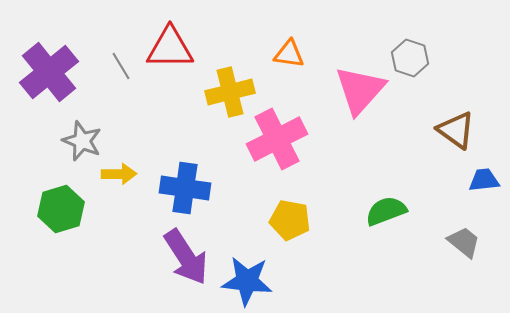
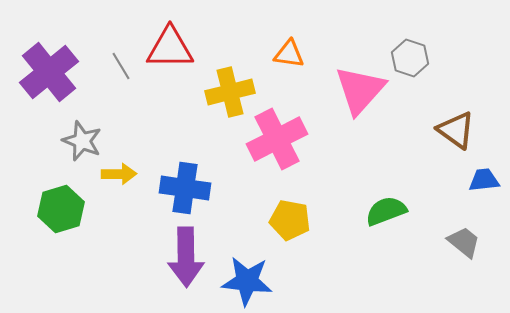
purple arrow: rotated 32 degrees clockwise
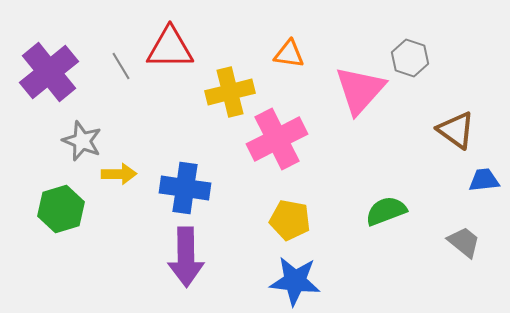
blue star: moved 48 px right
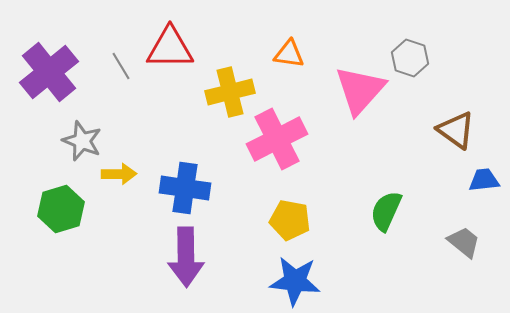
green semicircle: rotated 45 degrees counterclockwise
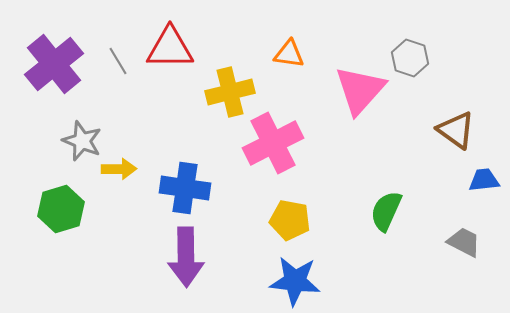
gray line: moved 3 px left, 5 px up
purple cross: moved 5 px right, 8 px up
pink cross: moved 4 px left, 4 px down
yellow arrow: moved 5 px up
gray trapezoid: rotated 12 degrees counterclockwise
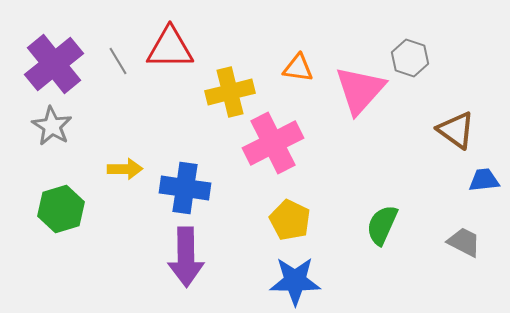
orange triangle: moved 9 px right, 14 px down
gray star: moved 30 px left, 15 px up; rotated 9 degrees clockwise
yellow arrow: moved 6 px right
green semicircle: moved 4 px left, 14 px down
yellow pentagon: rotated 15 degrees clockwise
blue star: rotated 6 degrees counterclockwise
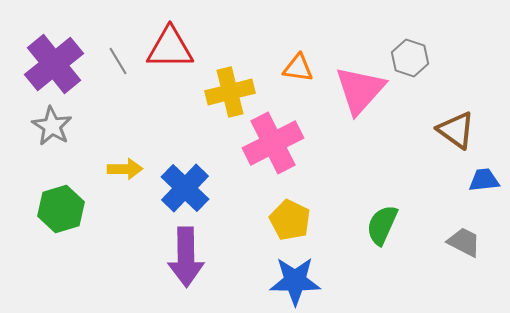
blue cross: rotated 36 degrees clockwise
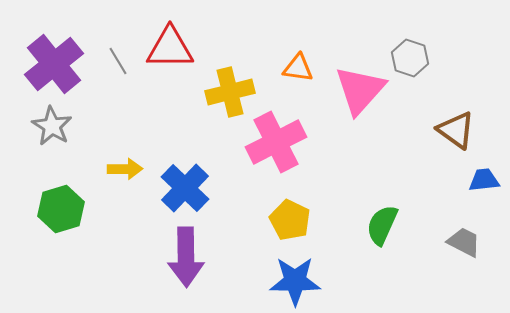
pink cross: moved 3 px right, 1 px up
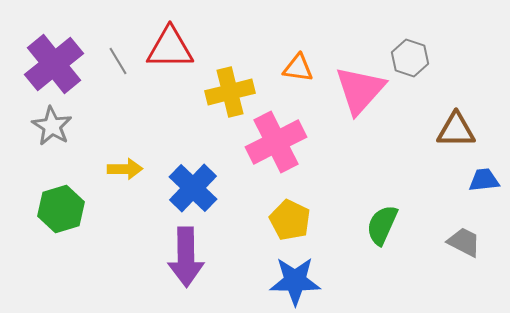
brown triangle: rotated 36 degrees counterclockwise
blue cross: moved 8 px right
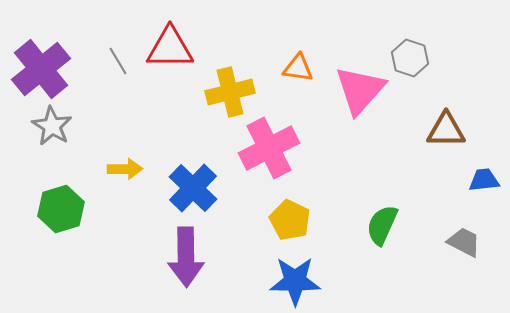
purple cross: moved 13 px left, 5 px down
brown triangle: moved 10 px left
pink cross: moved 7 px left, 6 px down
